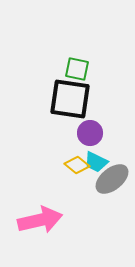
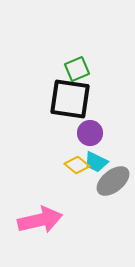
green square: rotated 35 degrees counterclockwise
gray ellipse: moved 1 px right, 2 px down
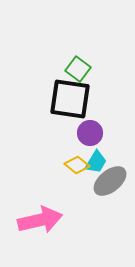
green square: moved 1 px right; rotated 30 degrees counterclockwise
cyan trapezoid: rotated 85 degrees counterclockwise
gray ellipse: moved 3 px left
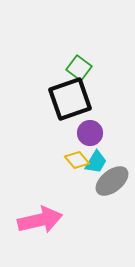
green square: moved 1 px right, 1 px up
black square: rotated 27 degrees counterclockwise
yellow diamond: moved 5 px up; rotated 10 degrees clockwise
gray ellipse: moved 2 px right
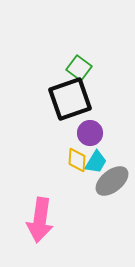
yellow diamond: rotated 45 degrees clockwise
pink arrow: rotated 111 degrees clockwise
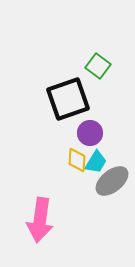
green square: moved 19 px right, 2 px up
black square: moved 2 px left
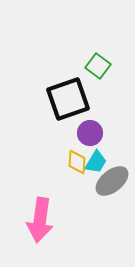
yellow diamond: moved 2 px down
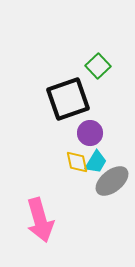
green square: rotated 10 degrees clockwise
yellow diamond: rotated 15 degrees counterclockwise
pink arrow: rotated 24 degrees counterclockwise
